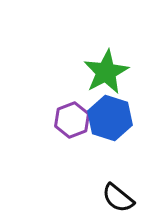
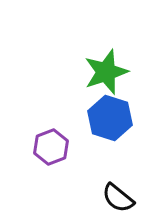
green star: rotated 9 degrees clockwise
purple hexagon: moved 21 px left, 27 px down
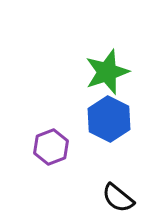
green star: moved 1 px right
blue hexagon: moved 1 px left, 1 px down; rotated 9 degrees clockwise
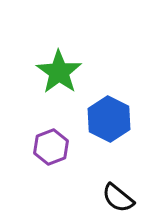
green star: moved 48 px left; rotated 18 degrees counterclockwise
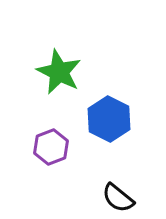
green star: rotated 9 degrees counterclockwise
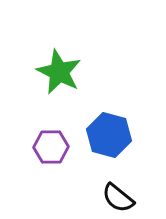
blue hexagon: moved 16 px down; rotated 12 degrees counterclockwise
purple hexagon: rotated 20 degrees clockwise
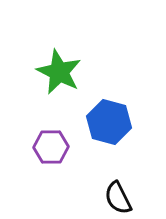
blue hexagon: moved 13 px up
black semicircle: rotated 24 degrees clockwise
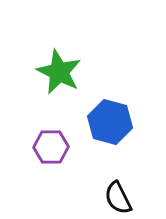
blue hexagon: moved 1 px right
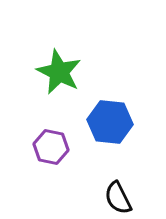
blue hexagon: rotated 9 degrees counterclockwise
purple hexagon: rotated 12 degrees clockwise
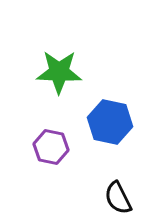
green star: rotated 24 degrees counterclockwise
blue hexagon: rotated 6 degrees clockwise
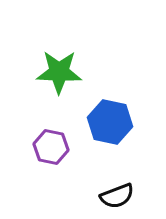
black semicircle: moved 1 px left, 2 px up; rotated 84 degrees counterclockwise
